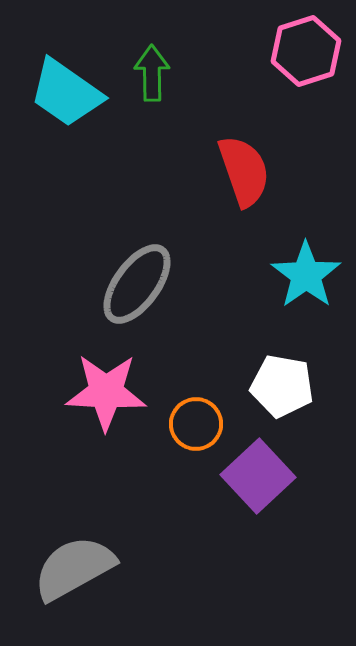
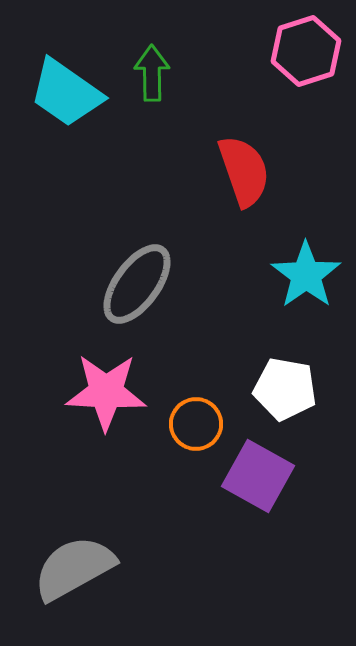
white pentagon: moved 3 px right, 3 px down
purple square: rotated 18 degrees counterclockwise
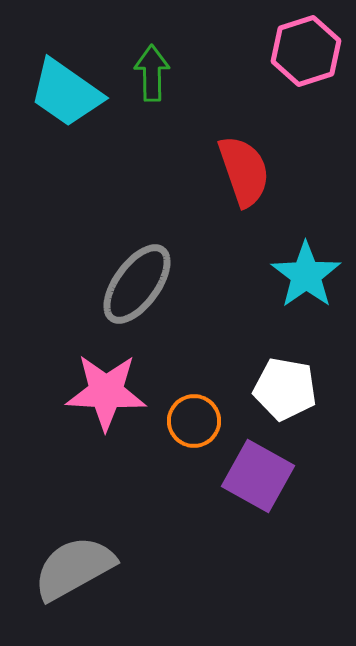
orange circle: moved 2 px left, 3 px up
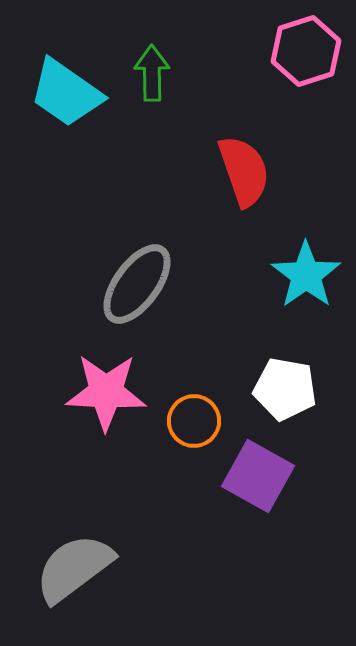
gray semicircle: rotated 8 degrees counterclockwise
